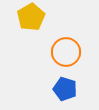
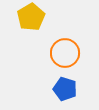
orange circle: moved 1 px left, 1 px down
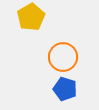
orange circle: moved 2 px left, 4 px down
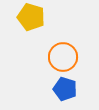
yellow pentagon: rotated 24 degrees counterclockwise
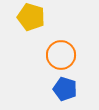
orange circle: moved 2 px left, 2 px up
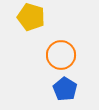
blue pentagon: rotated 15 degrees clockwise
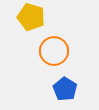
orange circle: moved 7 px left, 4 px up
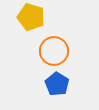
blue pentagon: moved 8 px left, 5 px up
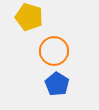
yellow pentagon: moved 2 px left
